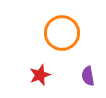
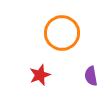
purple semicircle: moved 3 px right
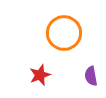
orange circle: moved 2 px right
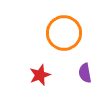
purple semicircle: moved 6 px left, 3 px up
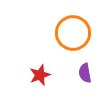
orange circle: moved 9 px right
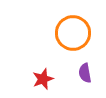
red star: moved 3 px right, 4 px down
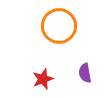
orange circle: moved 14 px left, 7 px up
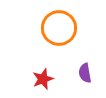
orange circle: moved 2 px down
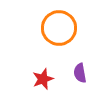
purple semicircle: moved 5 px left
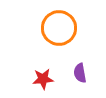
red star: rotated 15 degrees clockwise
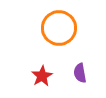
red star: moved 1 px left, 3 px up; rotated 25 degrees counterclockwise
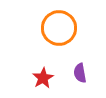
red star: moved 1 px right, 2 px down
